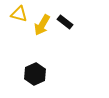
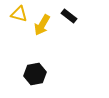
black rectangle: moved 4 px right, 6 px up
black hexagon: rotated 15 degrees clockwise
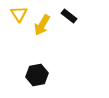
yellow triangle: rotated 42 degrees clockwise
black hexagon: moved 2 px right, 1 px down
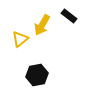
yellow triangle: moved 1 px right, 25 px down; rotated 24 degrees clockwise
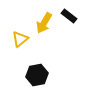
yellow arrow: moved 2 px right, 2 px up
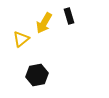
black rectangle: rotated 35 degrees clockwise
yellow triangle: moved 1 px right
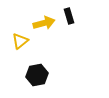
yellow arrow: rotated 135 degrees counterclockwise
yellow triangle: moved 1 px left, 2 px down
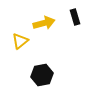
black rectangle: moved 6 px right, 1 px down
black hexagon: moved 5 px right
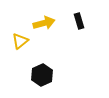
black rectangle: moved 4 px right, 4 px down
black hexagon: rotated 15 degrees counterclockwise
